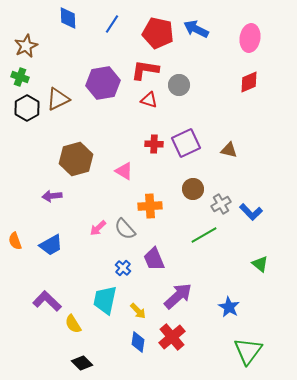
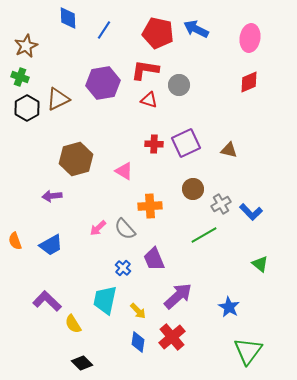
blue line at (112, 24): moved 8 px left, 6 px down
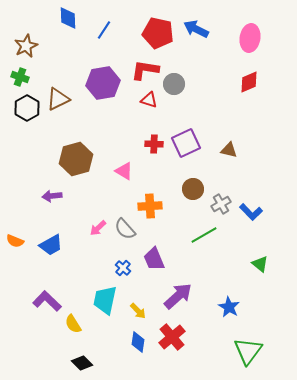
gray circle at (179, 85): moved 5 px left, 1 px up
orange semicircle at (15, 241): rotated 48 degrees counterclockwise
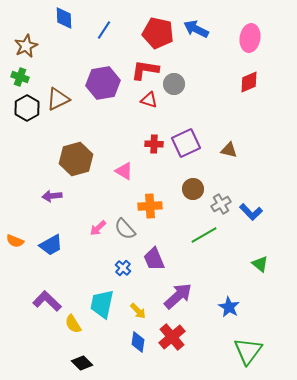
blue diamond at (68, 18): moved 4 px left
cyan trapezoid at (105, 300): moved 3 px left, 4 px down
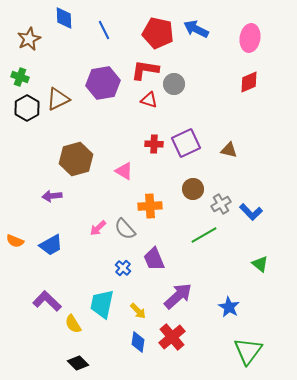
blue line at (104, 30): rotated 60 degrees counterclockwise
brown star at (26, 46): moved 3 px right, 7 px up
black diamond at (82, 363): moved 4 px left
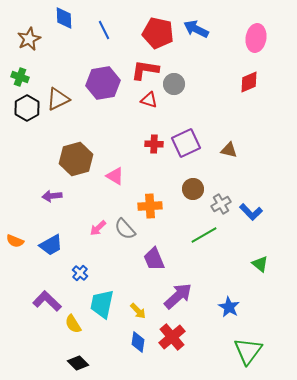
pink ellipse at (250, 38): moved 6 px right
pink triangle at (124, 171): moved 9 px left, 5 px down
blue cross at (123, 268): moved 43 px left, 5 px down
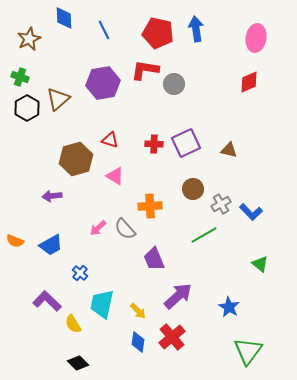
blue arrow at (196, 29): rotated 55 degrees clockwise
brown triangle at (58, 99): rotated 15 degrees counterclockwise
red triangle at (149, 100): moved 39 px left, 40 px down
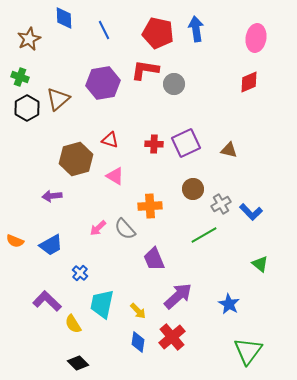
blue star at (229, 307): moved 3 px up
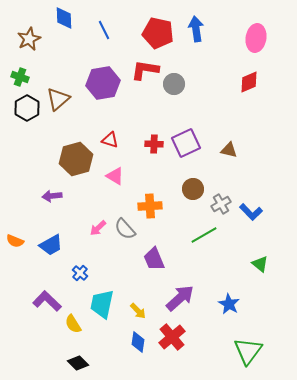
purple arrow at (178, 296): moved 2 px right, 2 px down
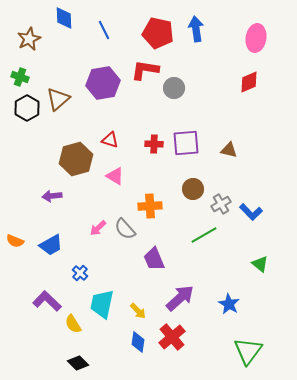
gray circle at (174, 84): moved 4 px down
purple square at (186, 143): rotated 20 degrees clockwise
